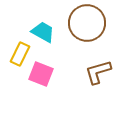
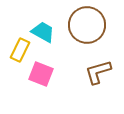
brown circle: moved 2 px down
yellow rectangle: moved 4 px up
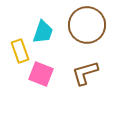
cyan trapezoid: rotated 80 degrees clockwise
yellow rectangle: moved 1 px down; rotated 45 degrees counterclockwise
brown L-shape: moved 13 px left, 1 px down
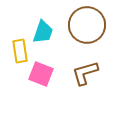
yellow rectangle: rotated 10 degrees clockwise
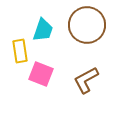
cyan trapezoid: moved 2 px up
brown L-shape: moved 1 px right, 7 px down; rotated 12 degrees counterclockwise
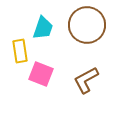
cyan trapezoid: moved 2 px up
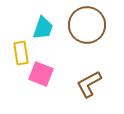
yellow rectangle: moved 1 px right, 2 px down
brown L-shape: moved 3 px right, 4 px down
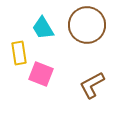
cyan trapezoid: rotated 130 degrees clockwise
yellow rectangle: moved 2 px left
brown L-shape: moved 3 px right, 1 px down
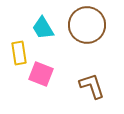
brown L-shape: moved 1 px down; rotated 100 degrees clockwise
